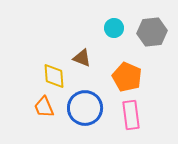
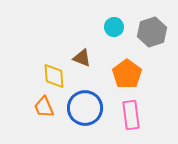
cyan circle: moved 1 px up
gray hexagon: rotated 12 degrees counterclockwise
orange pentagon: moved 3 px up; rotated 12 degrees clockwise
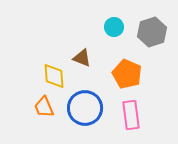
orange pentagon: rotated 12 degrees counterclockwise
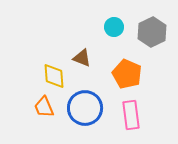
gray hexagon: rotated 8 degrees counterclockwise
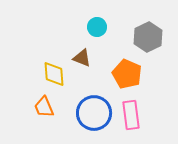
cyan circle: moved 17 px left
gray hexagon: moved 4 px left, 5 px down
yellow diamond: moved 2 px up
blue circle: moved 9 px right, 5 px down
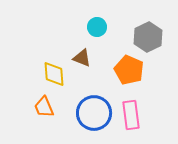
orange pentagon: moved 2 px right, 4 px up
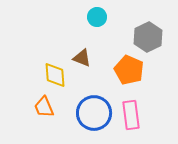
cyan circle: moved 10 px up
yellow diamond: moved 1 px right, 1 px down
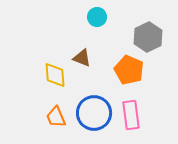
orange trapezoid: moved 12 px right, 10 px down
